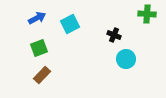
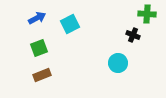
black cross: moved 19 px right
cyan circle: moved 8 px left, 4 px down
brown rectangle: rotated 24 degrees clockwise
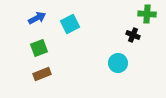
brown rectangle: moved 1 px up
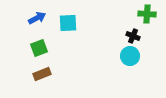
cyan square: moved 2 px left, 1 px up; rotated 24 degrees clockwise
black cross: moved 1 px down
cyan circle: moved 12 px right, 7 px up
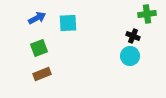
green cross: rotated 12 degrees counterclockwise
